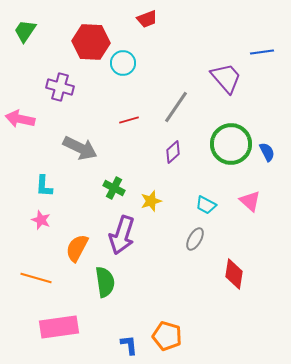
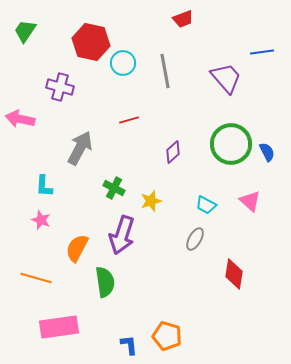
red trapezoid: moved 36 px right
red hexagon: rotated 9 degrees clockwise
gray line: moved 11 px left, 36 px up; rotated 44 degrees counterclockwise
gray arrow: rotated 88 degrees counterclockwise
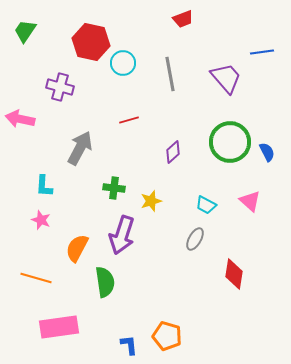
gray line: moved 5 px right, 3 px down
green circle: moved 1 px left, 2 px up
green cross: rotated 20 degrees counterclockwise
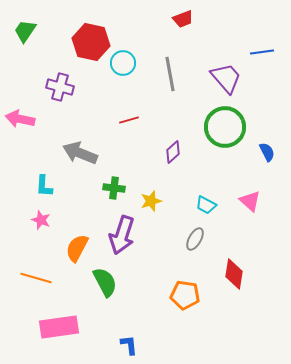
green circle: moved 5 px left, 15 px up
gray arrow: moved 5 px down; rotated 96 degrees counterclockwise
green semicircle: rotated 20 degrees counterclockwise
orange pentagon: moved 18 px right, 41 px up; rotated 8 degrees counterclockwise
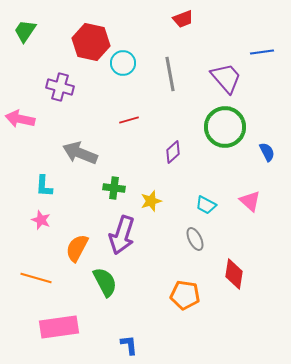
gray ellipse: rotated 55 degrees counterclockwise
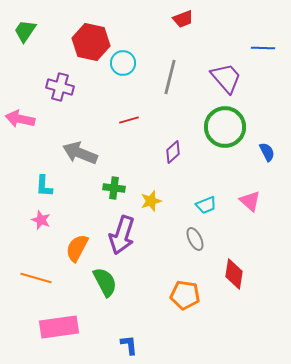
blue line: moved 1 px right, 4 px up; rotated 10 degrees clockwise
gray line: moved 3 px down; rotated 24 degrees clockwise
cyan trapezoid: rotated 50 degrees counterclockwise
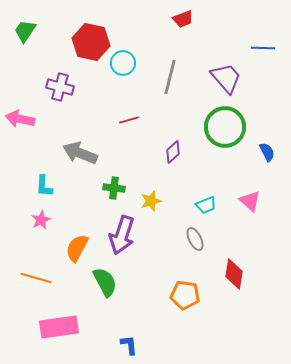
pink star: rotated 24 degrees clockwise
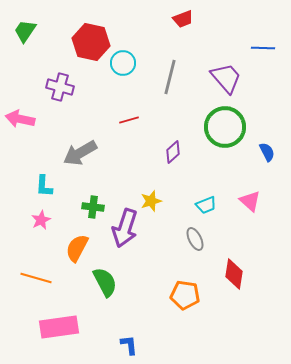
gray arrow: rotated 52 degrees counterclockwise
green cross: moved 21 px left, 19 px down
purple arrow: moved 3 px right, 7 px up
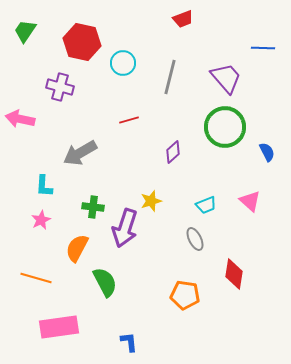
red hexagon: moved 9 px left
blue L-shape: moved 3 px up
